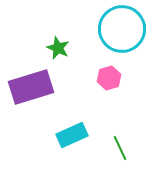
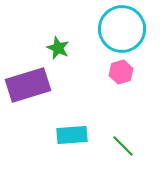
pink hexagon: moved 12 px right, 6 px up
purple rectangle: moved 3 px left, 2 px up
cyan rectangle: rotated 20 degrees clockwise
green line: moved 3 px right, 2 px up; rotated 20 degrees counterclockwise
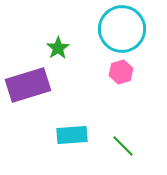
green star: rotated 15 degrees clockwise
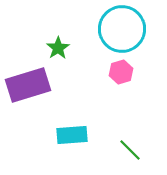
green line: moved 7 px right, 4 px down
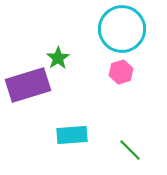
green star: moved 10 px down
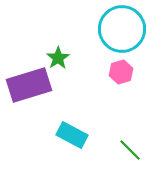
purple rectangle: moved 1 px right
cyan rectangle: rotated 32 degrees clockwise
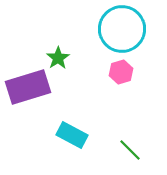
purple rectangle: moved 1 px left, 2 px down
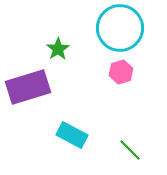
cyan circle: moved 2 px left, 1 px up
green star: moved 9 px up
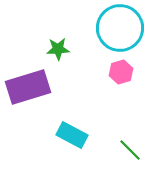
green star: rotated 30 degrees clockwise
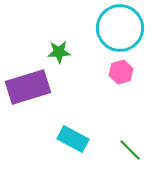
green star: moved 1 px right, 3 px down
cyan rectangle: moved 1 px right, 4 px down
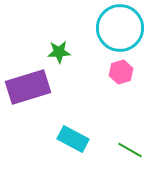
green line: rotated 15 degrees counterclockwise
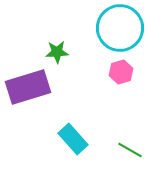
green star: moved 2 px left
cyan rectangle: rotated 20 degrees clockwise
